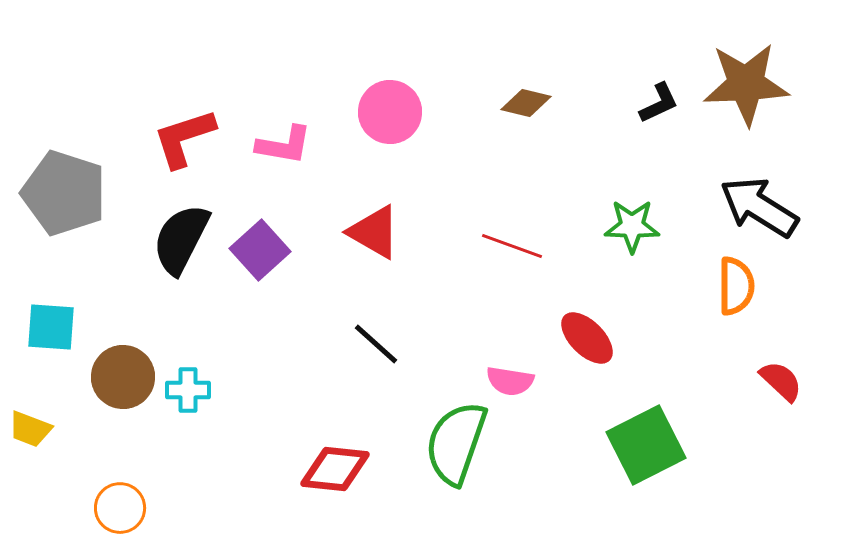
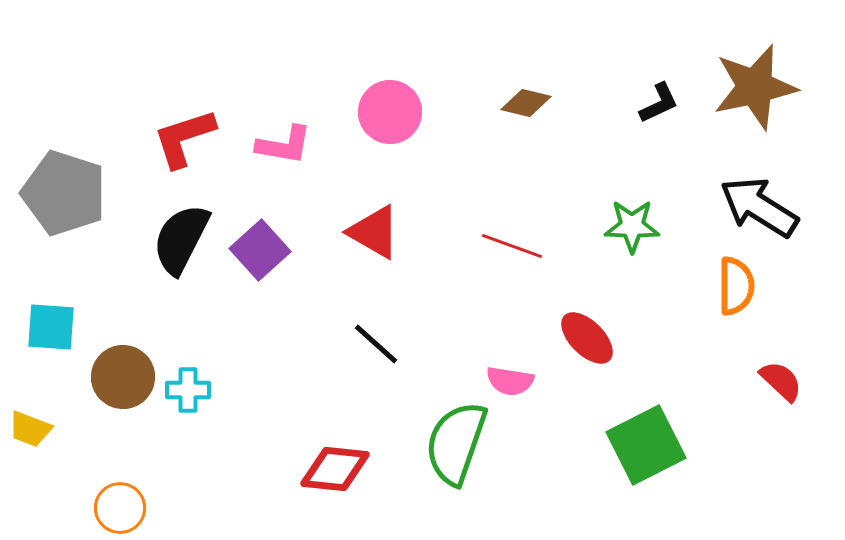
brown star: moved 9 px right, 3 px down; rotated 10 degrees counterclockwise
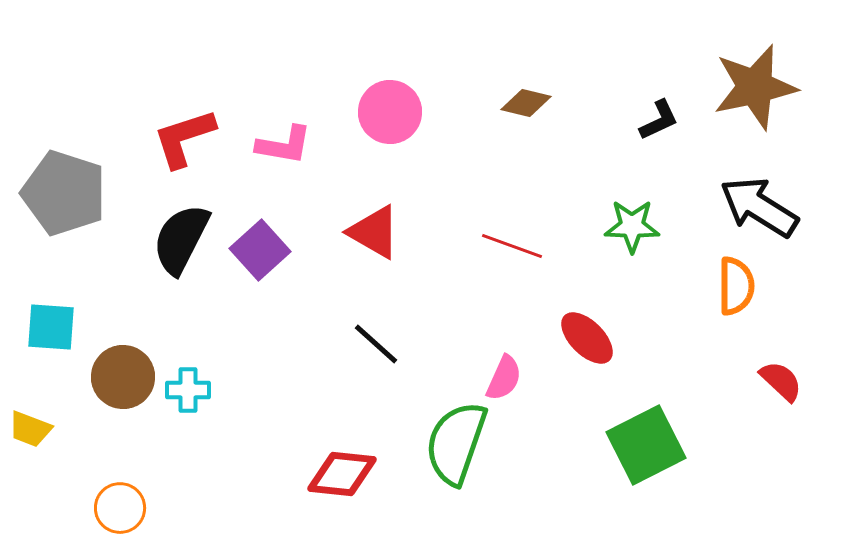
black L-shape: moved 17 px down
pink semicircle: moved 6 px left, 3 px up; rotated 75 degrees counterclockwise
red diamond: moved 7 px right, 5 px down
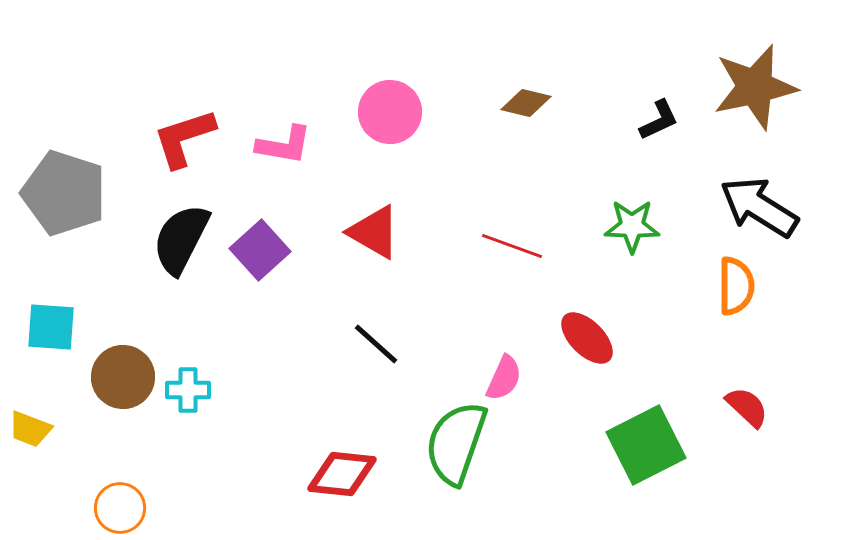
red semicircle: moved 34 px left, 26 px down
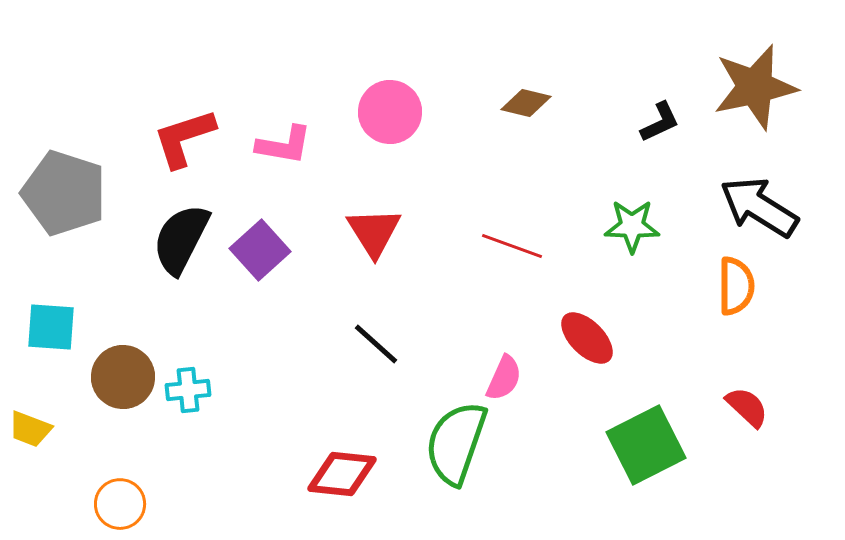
black L-shape: moved 1 px right, 2 px down
red triangle: rotated 28 degrees clockwise
cyan cross: rotated 6 degrees counterclockwise
orange circle: moved 4 px up
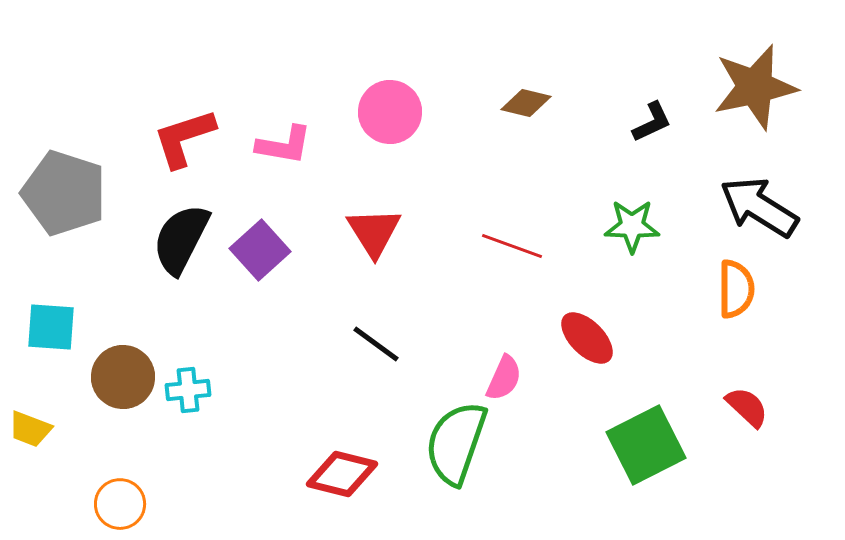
black L-shape: moved 8 px left
orange semicircle: moved 3 px down
black line: rotated 6 degrees counterclockwise
red diamond: rotated 8 degrees clockwise
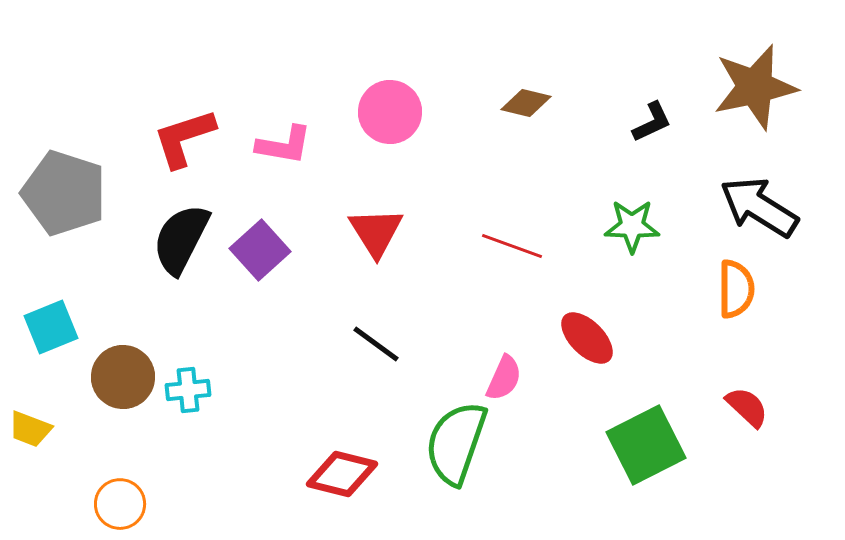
red triangle: moved 2 px right
cyan square: rotated 26 degrees counterclockwise
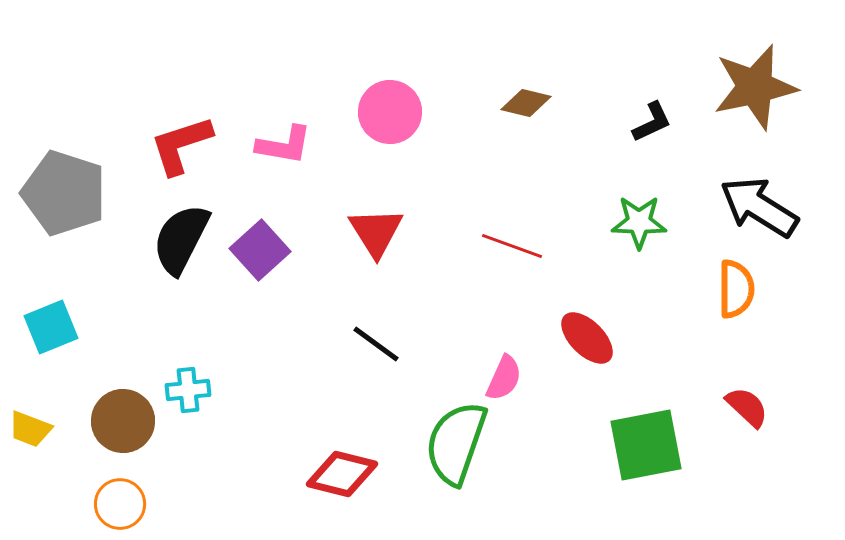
red L-shape: moved 3 px left, 7 px down
green star: moved 7 px right, 4 px up
brown circle: moved 44 px down
green square: rotated 16 degrees clockwise
